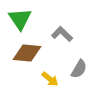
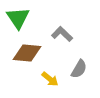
green triangle: moved 2 px left, 1 px up
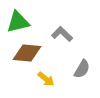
green triangle: moved 4 px down; rotated 50 degrees clockwise
gray semicircle: moved 3 px right
yellow arrow: moved 4 px left
